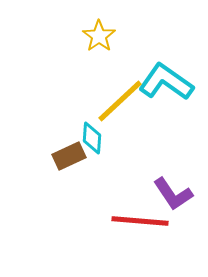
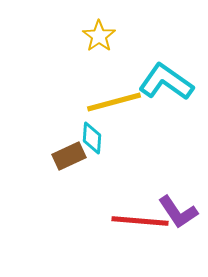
yellow line: moved 6 px left, 1 px down; rotated 28 degrees clockwise
purple L-shape: moved 5 px right, 18 px down
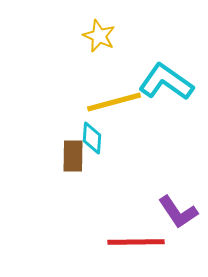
yellow star: rotated 12 degrees counterclockwise
brown rectangle: moved 4 px right; rotated 64 degrees counterclockwise
red line: moved 4 px left, 21 px down; rotated 6 degrees counterclockwise
